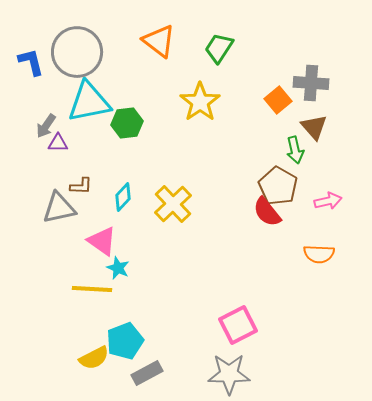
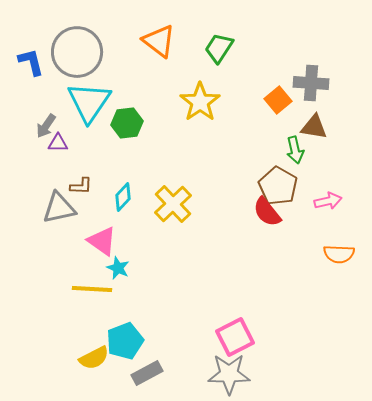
cyan triangle: rotated 45 degrees counterclockwise
brown triangle: rotated 40 degrees counterclockwise
orange semicircle: moved 20 px right
pink square: moved 3 px left, 12 px down
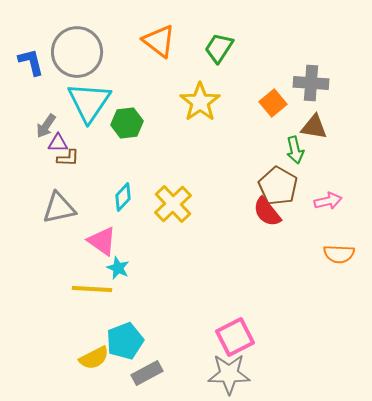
orange square: moved 5 px left, 3 px down
brown L-shape: moved 13 px left, 28 px up
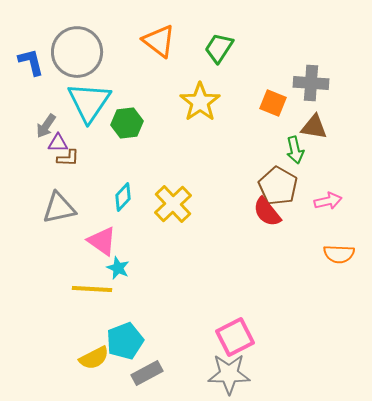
orange square: rotated 28 degrees counterclockwise
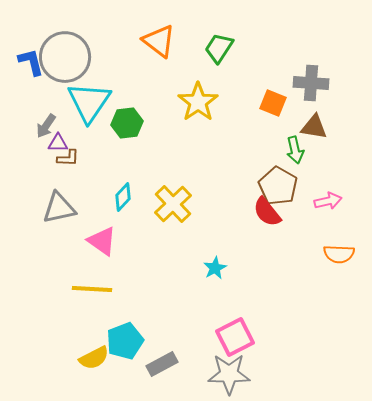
gray circle: moved 12 px left, 5 px down
yellow star: moved 2 px left
cyan star: moved 97 px right; rotated 20 degrees clockwise
gray rectangle: moved 15 px right, 9 px up
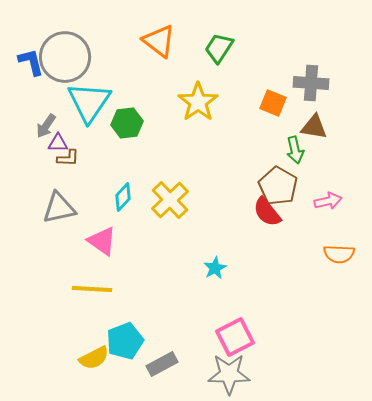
yellow cross: moved 3 px left, 4 px up
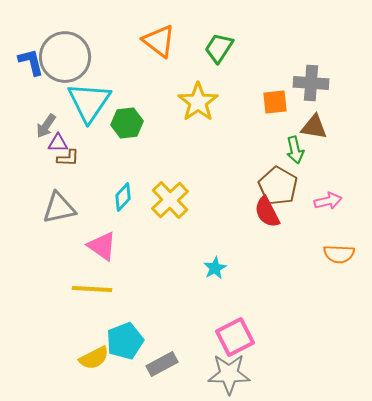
orange square: moved 2 px right, 1 px up; rotated 28 degrees counterclockwise
red semicircle: rotated 12 degrees clockwise
pink triangle: moved 5 px down
